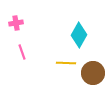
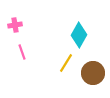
pink cross: moved 1 px left, 2 px down
yellow line: rotated 60 degrees counterclockwise
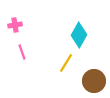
brown circle: moved 1 px right, 8 px down
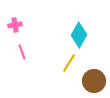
yellow line: moved 3 px right
